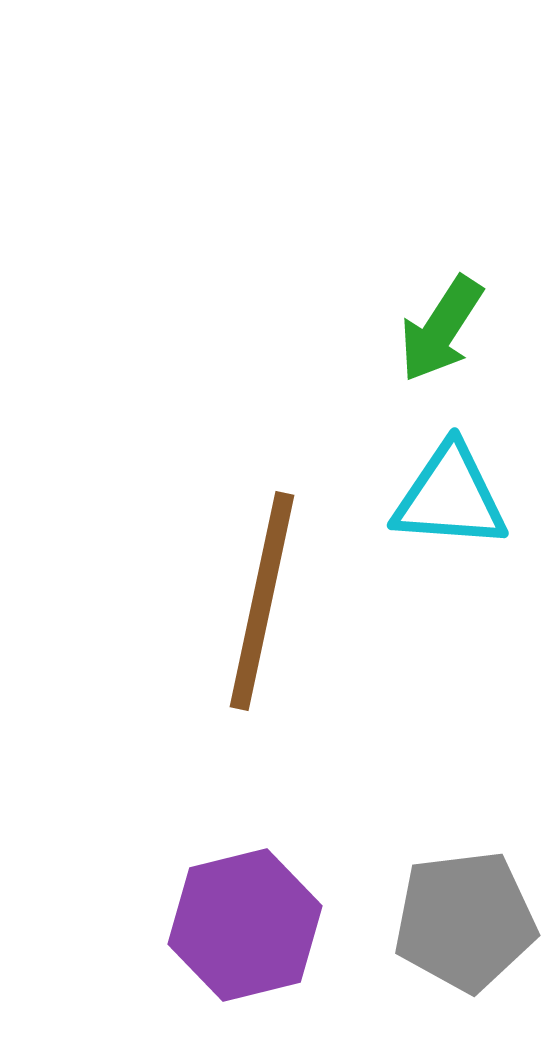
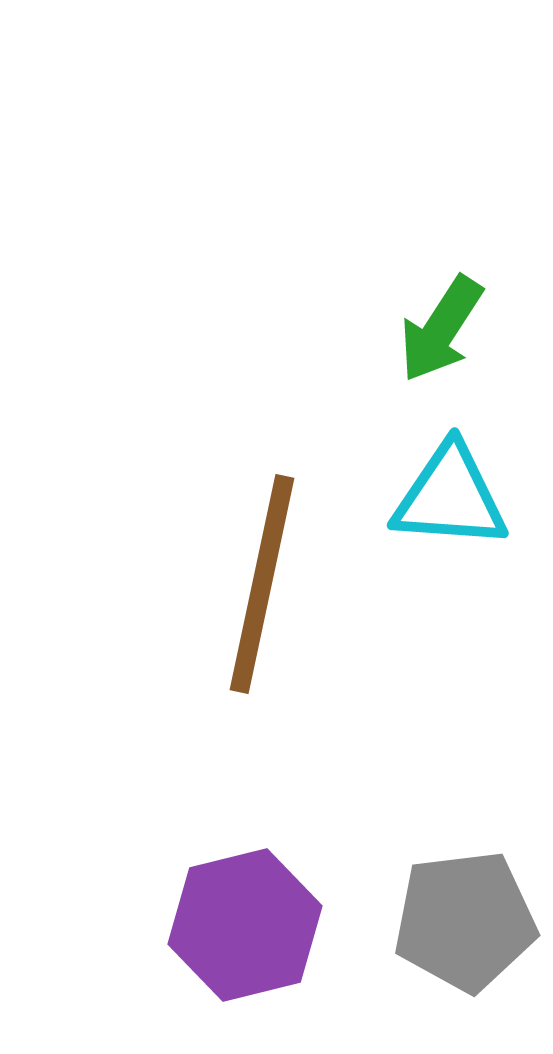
brown line: moved 17 px up
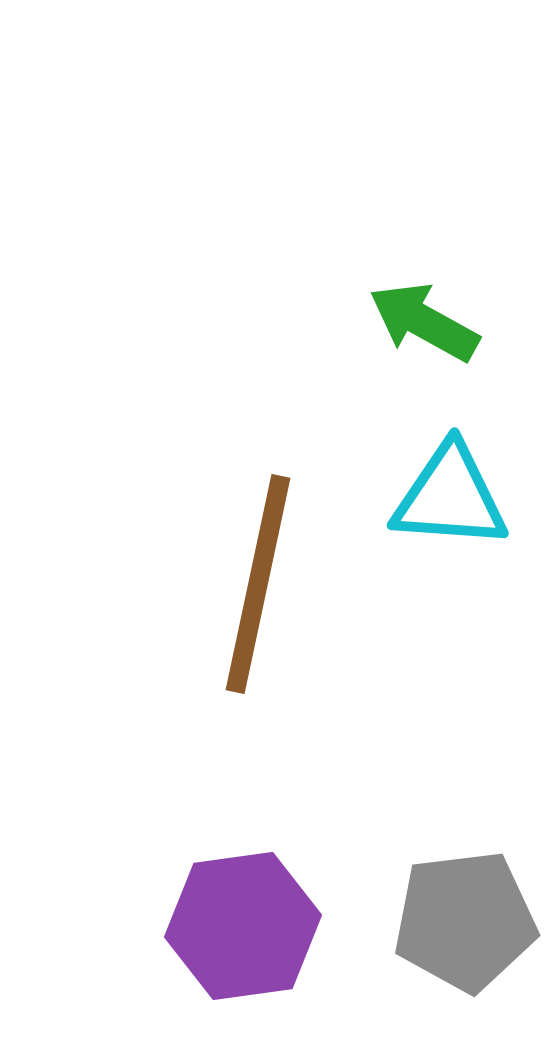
green arrow: moved 17 px left, 7 px up; rotated 86 degrees clockwise
brown line: moved 4 px left
purple hexagon: moved 2 px left, 1 px down; rotated 6 degrees clockwise
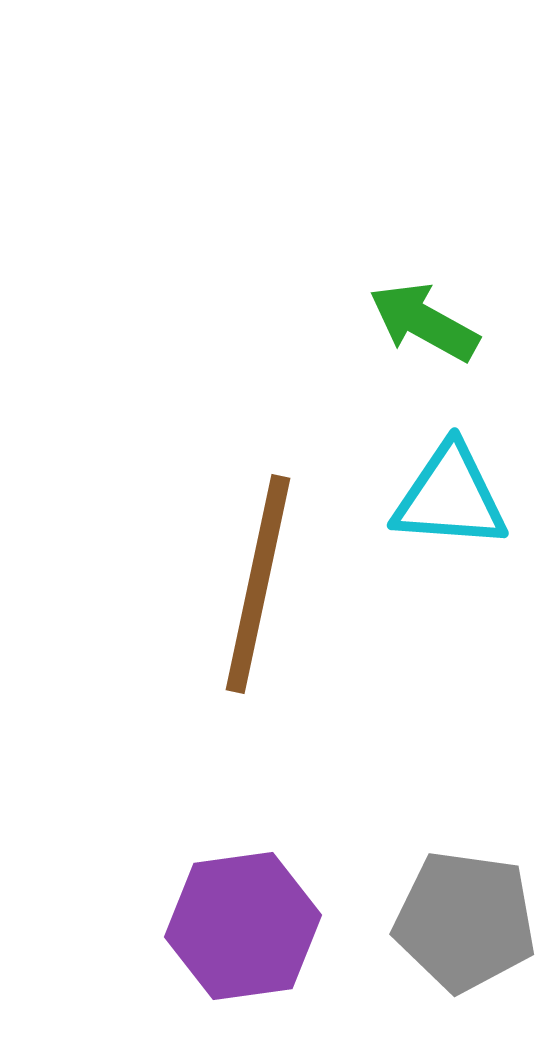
gray pentagon: rotated 15 degrees clockwise
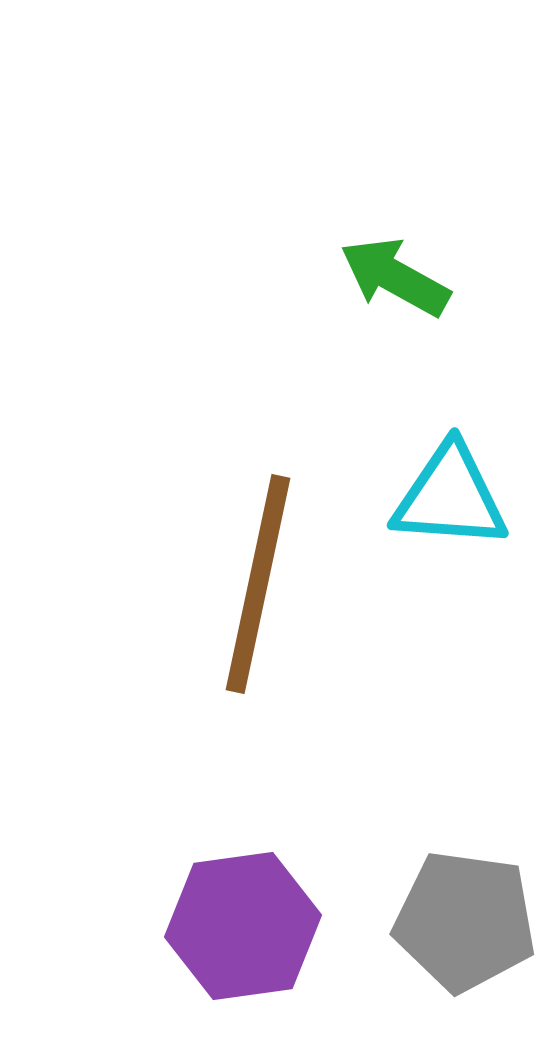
green arrow: moved 29 px left, 45 px up
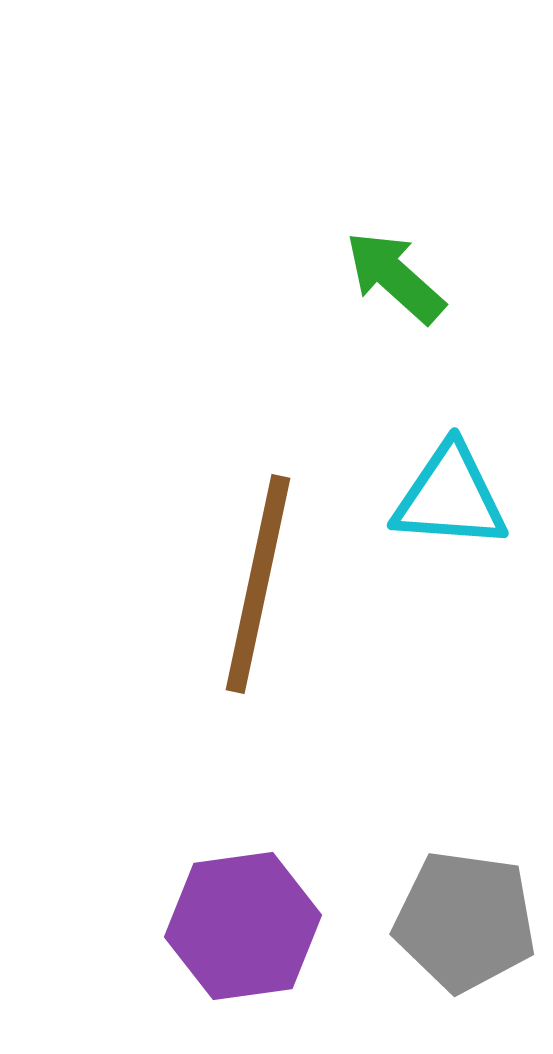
green arrow: rotated 13 degrees clockwise
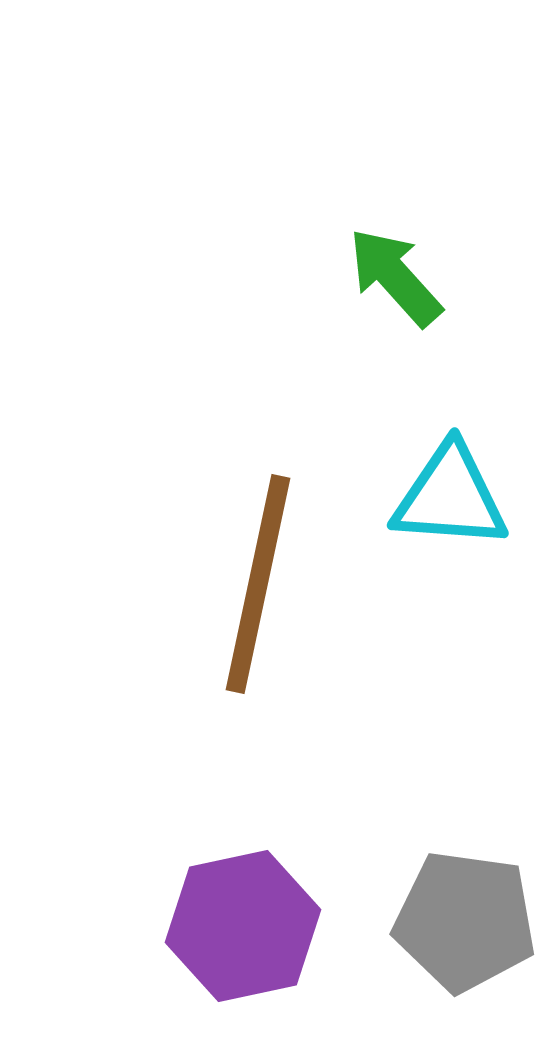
green arrow: rotated 6 degrees clockwise
purple hexagon: rotated 4 degrees counterclockwise
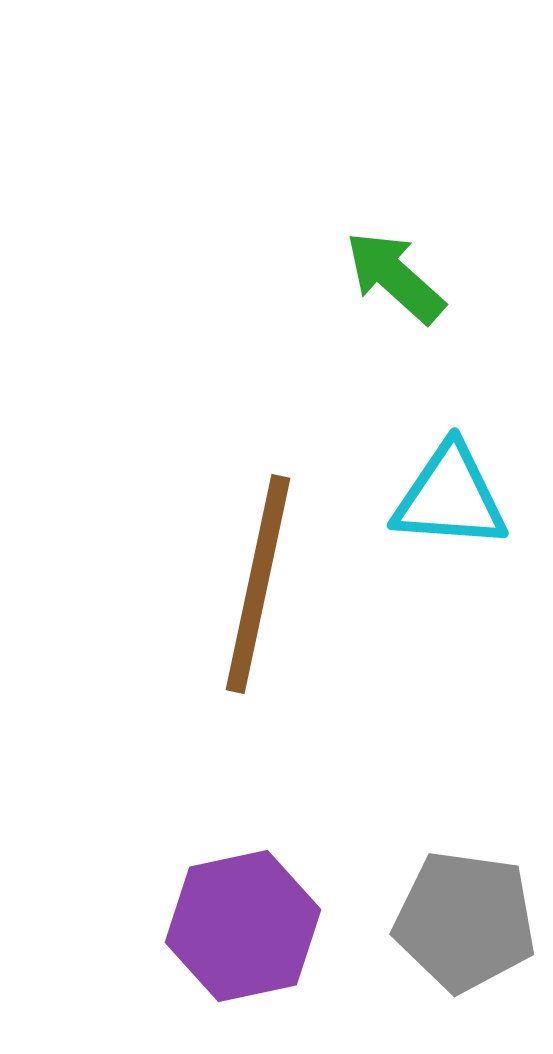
green arrow: rotated 6 degrees counterclockwise
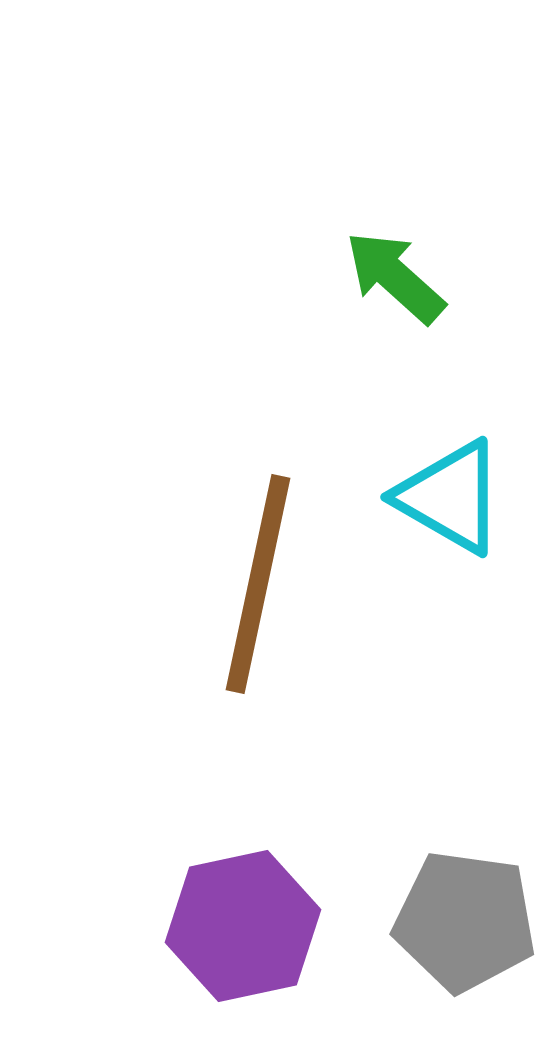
cyan triangle: rotated 26 degrees clockwise
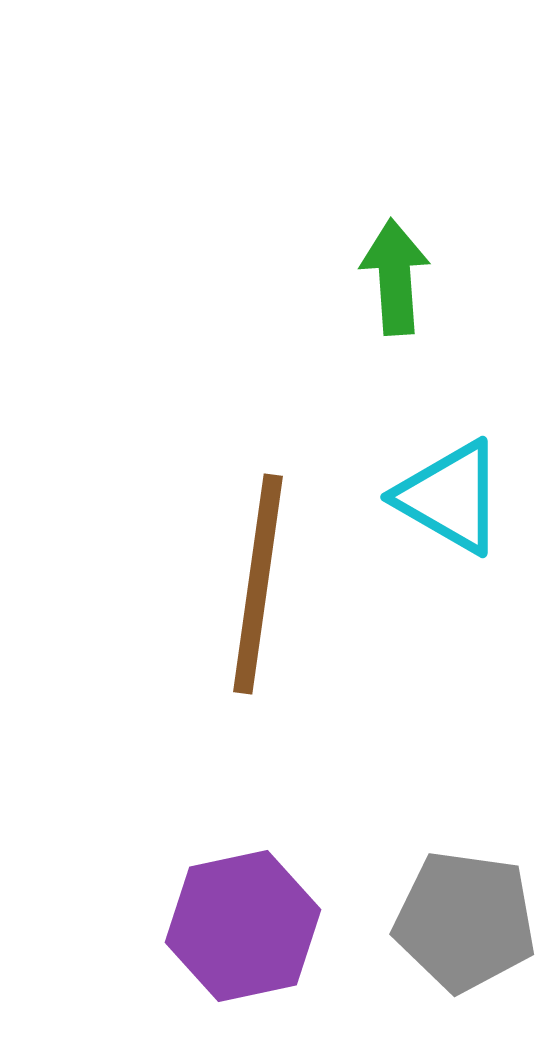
green arrow: rotated 44 degrees clockwise
brown line: rotated 4 degrees counterclockwise
